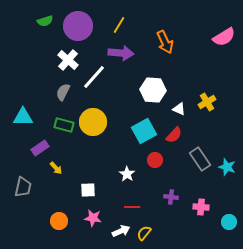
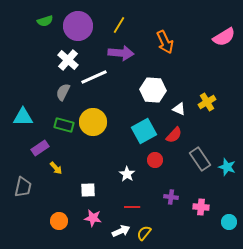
white line: rotated 24 degrees clockwise
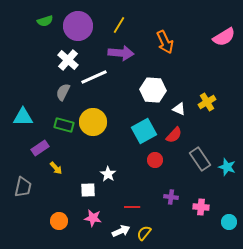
white star: moved 19 px left
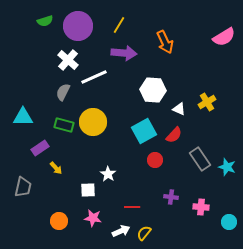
purple arrow: moved 3 px right
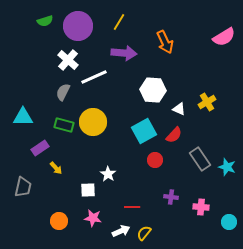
yellow line: moved 3 px up
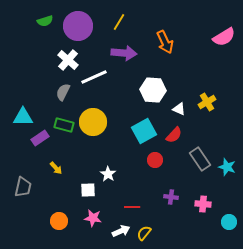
purple rectangle: moved 10 px up
pink cross: moved 2 px right, 3 px up
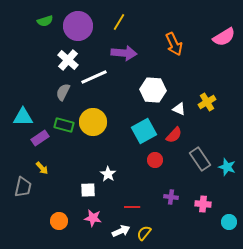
orange arrow: moved 9 px right, 2 px down
yellow arrow: moved 14 px left
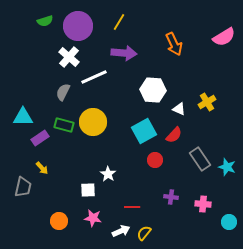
white cross: moved 1 px right, 3 px up
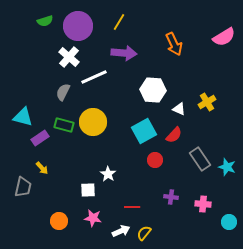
cyan triangle: rotated 15 degrees clockwise
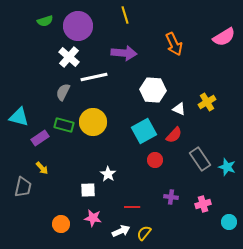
yellow line: moved 6 px right, 7 px up; rotated 48 degrees counterclockwise
white line: rotated 12 degrees clockwise
cyan triangle: moved 4 px left
pink cross: rotated 21 degrees counterclockwise
orange circle: moved 2 px right, 3 px down
